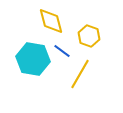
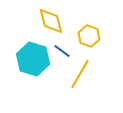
cyan hexagon: rotated 8 degrees clockwise
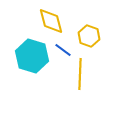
blue line: moved 1 px right, 1 px up
cyan hexagon: moved 1 px left, 3 px up
yellow line: rotated 28 degrees counterclockwise
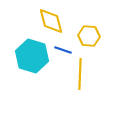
yellow hexagon: rotated 15 degrees counterclockwise
blue line: rotated 18 degrees counterclockwise
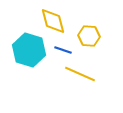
yellow diamond: moved 2 px right
cyan hexagon: moved 3 px left, 6 px up
yellow line: rotated 68 degrees counterclockwise
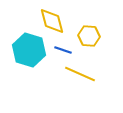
yellow diamond: moved 1 px left
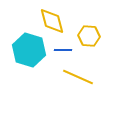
blue line: rotated 18 degrees counterclockwise
yellow line: moved 2 px left, 3 px down
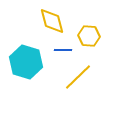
cyan hexagon: moved 3 px left, 12 px down
yellow line: rotated 68 degrees counterclockwise
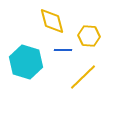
yellow line: moved 5 px right
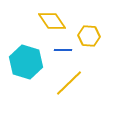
yellow diamond: rotated 20 degrees counterclockwise
yellow line: moved 14 px left, 6 px down
